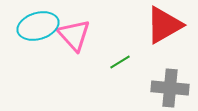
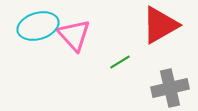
red triangle: moved 4 px left
gray cross: rotated 18 degrees counterclockwise
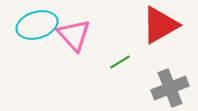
cyan ellipse: moved 1 px left, 1 px up
gray cross: rotated 9 degrees counterclockwise
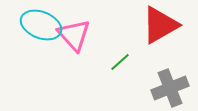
cyan ellipse: moved 4 px right; rotated 39 degrees clockwise
green line: rotated 10 degrees counterclockwise
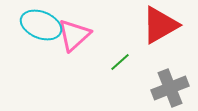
pink triangle: rotated 30 degrees clockwise
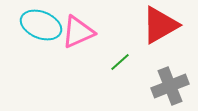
pink triangle: moved 4 px right, 3 px up; rotated 18 degrees clockwise
gray cross: moved 2 px up
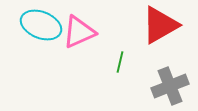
pink triangle: moved 1 px right
green line: rotated 35 degrees counterclockwise
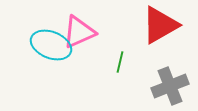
cyan ellipse: moved 10 px right, 20 px down
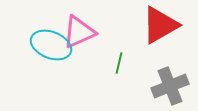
green line: moved 1 px left, 1 px down
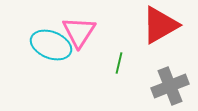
pink triangle: rotated 33 degrees counterclockwise
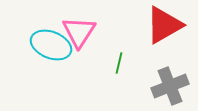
red triangle: moved 4 px right
